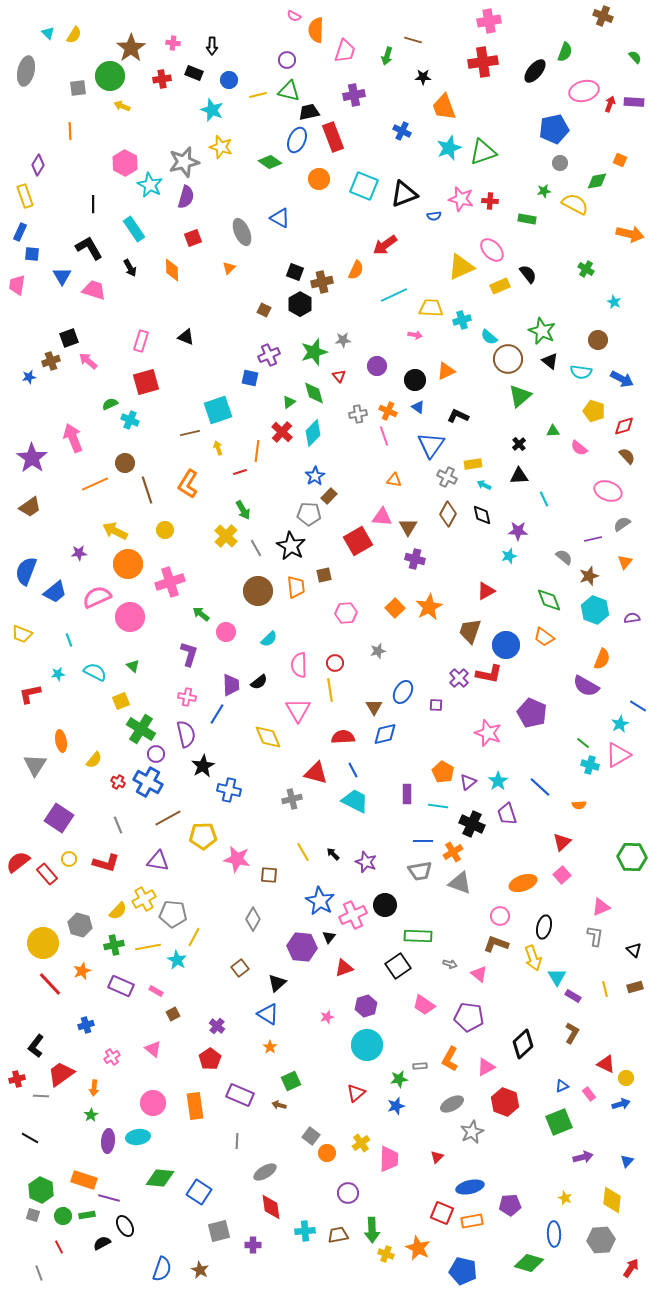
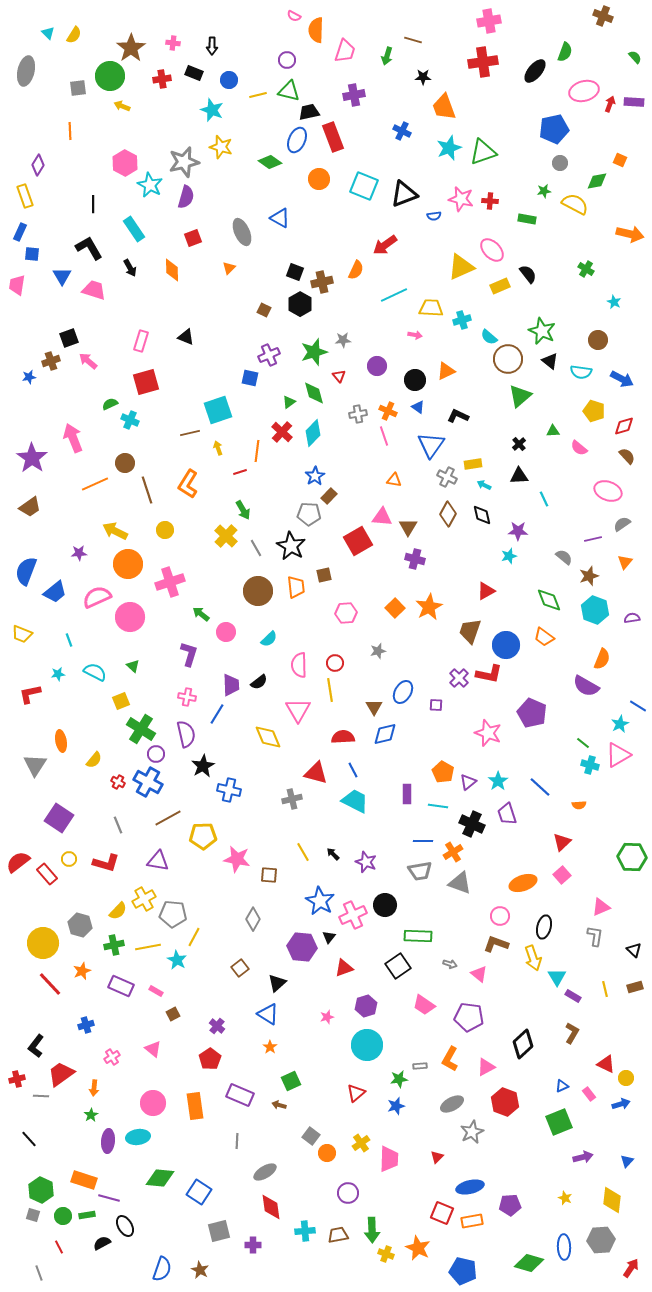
black line at (30, 1138): moved 1 px left, 1 px down; rotated 18 degrees clockwise
blue ellipse at (554, 1234): moved 10 px right, 13 px down
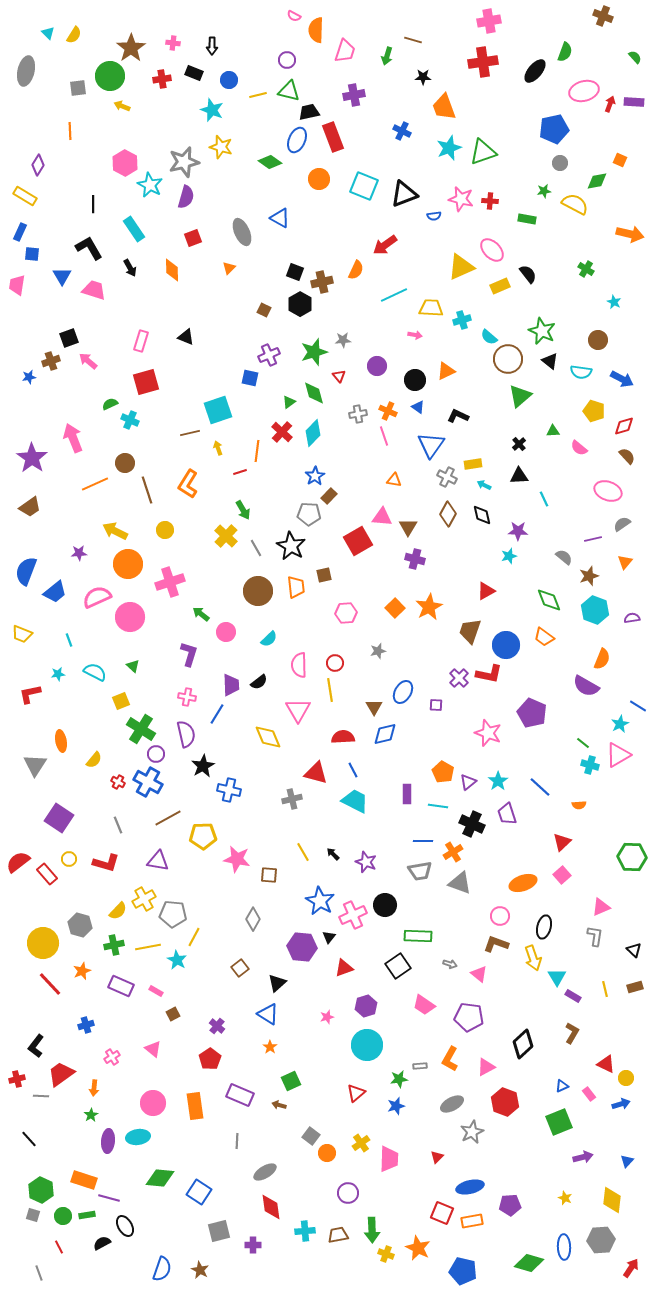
yellow rectangle at (25, 196): rotated 40 degrees counterclockwise
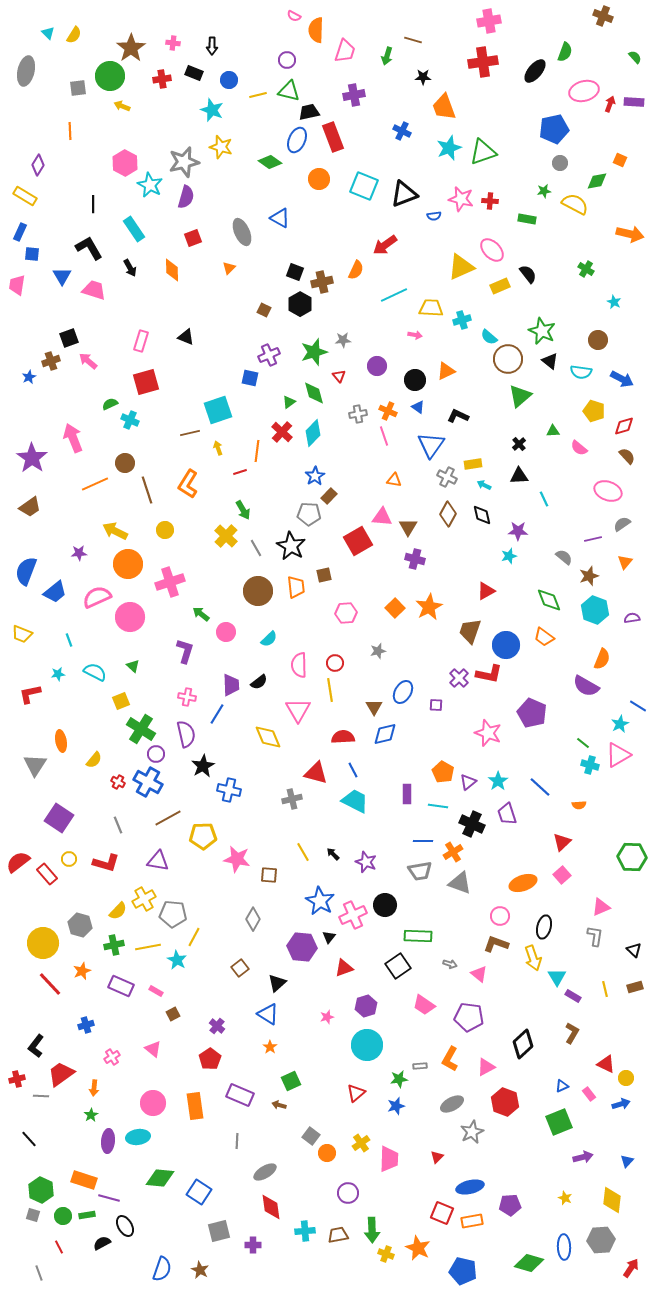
blue star at (29, 377): rotated 16 degrees counterclockwise
purple L-shape at (189, 654): moved 4 px left, 3 px up
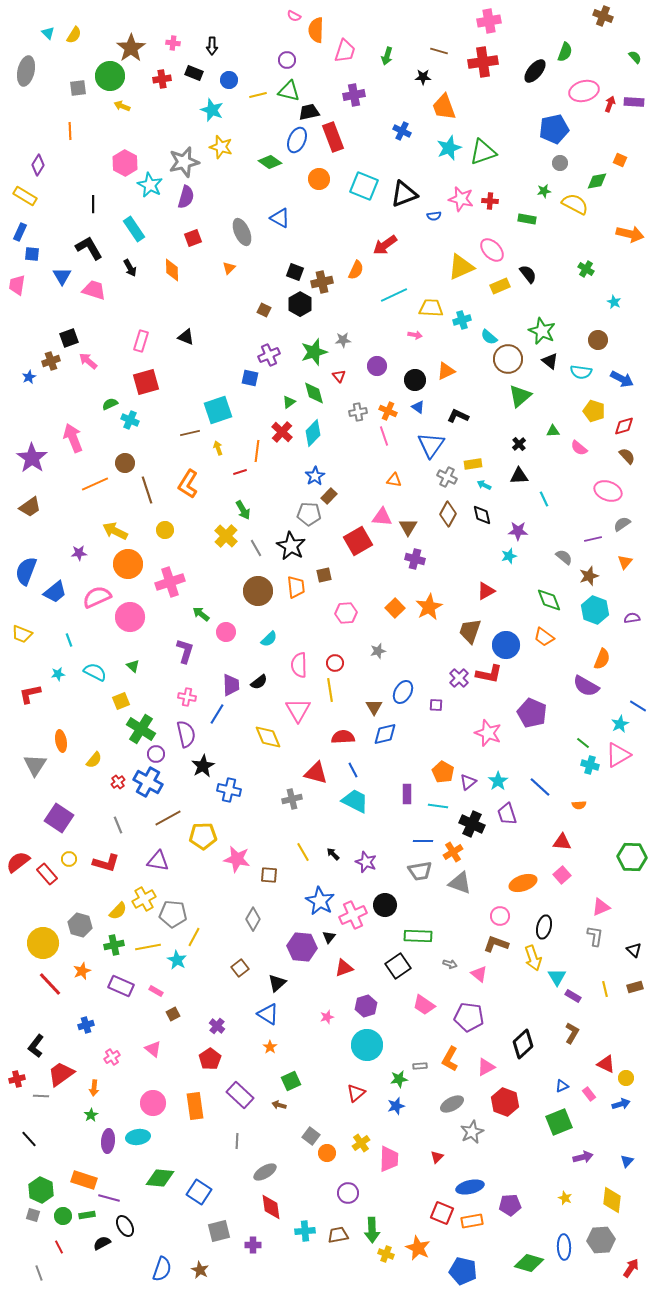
brown line at (413, 40): moved 26 px right, 11 px down
gray cross at (358, 414): moved 2 px up
red cross at (118, 782): rotated 24 degrees clockwise
red triangle at (562, 842): rotated 48 degrees clockwise
purple rectangle at (240, 1095): rotated 20 degrees clockwise
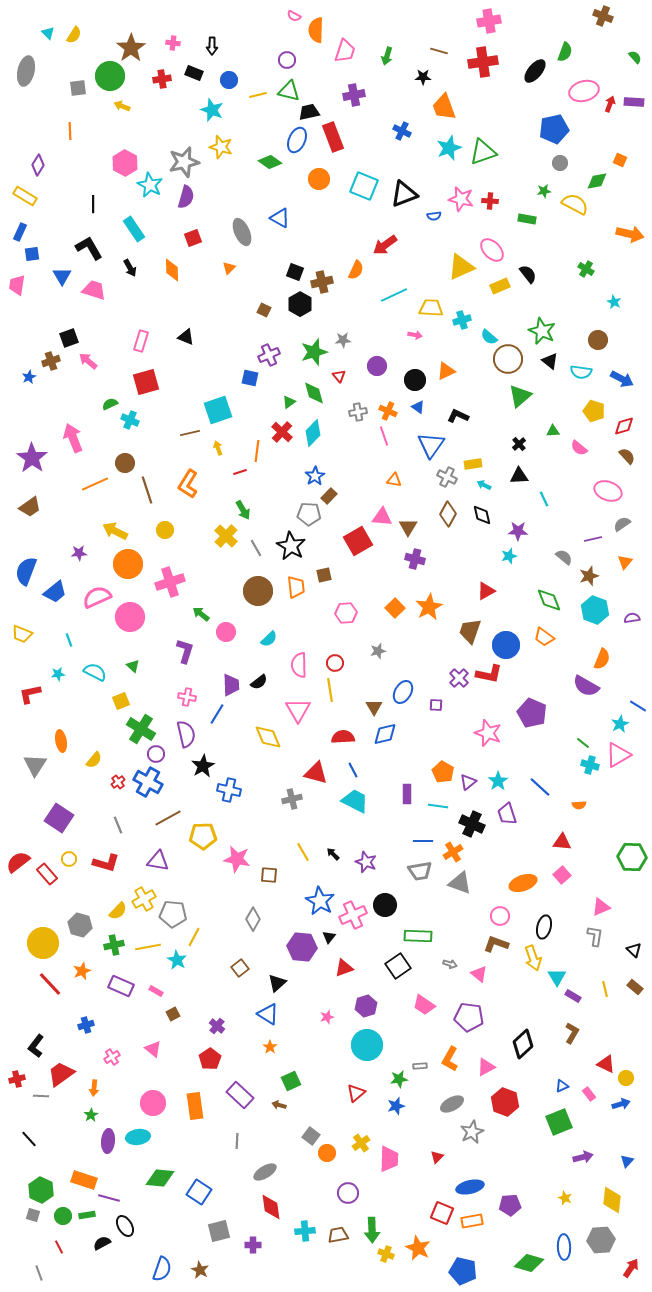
blue square at (32, 254): rotated 14 degrees counterclockwise
brown rectangle at (635, 987): rotated 56 degrees clockwise
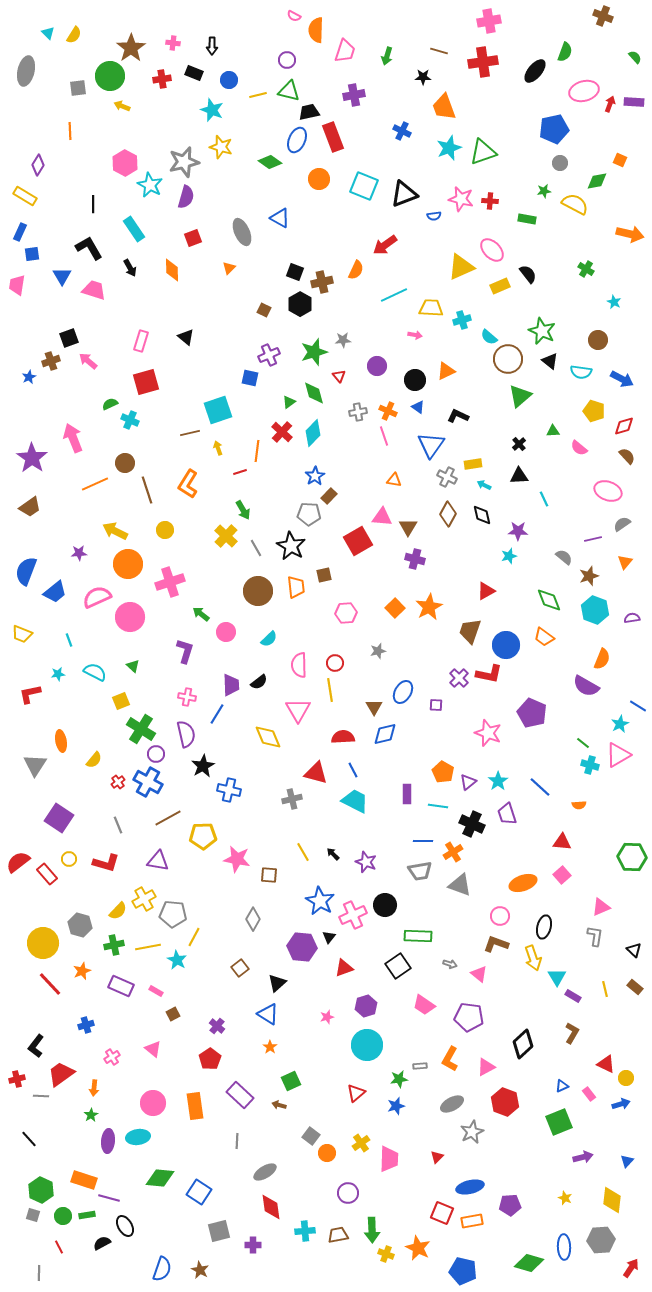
black triangle at (186, 337): rotated 18 degrees clockwise
gray triangle at (460, 883): moved 2 px down
gray line at (39, 1273): rotated 21 degrees clockwise
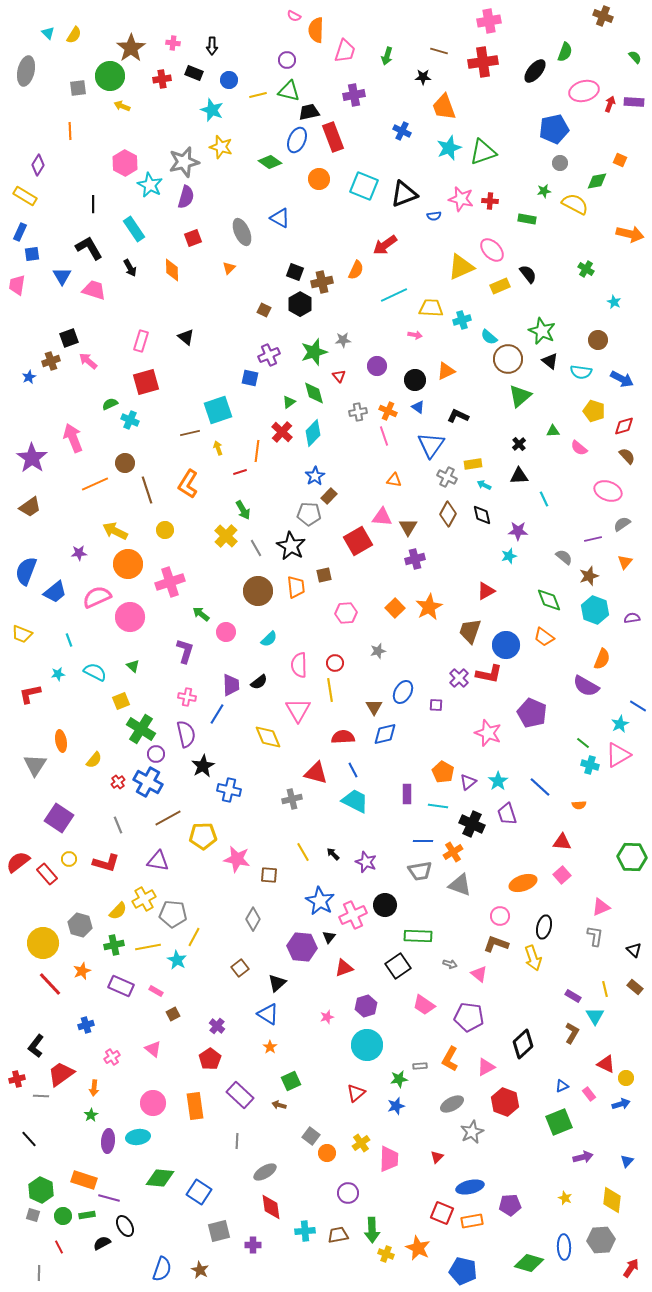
purple cross at (415, 559): rotated 30 degrees counterclockwise
cyan triangle at (557, 977): moved 38 px right, 39 px down
